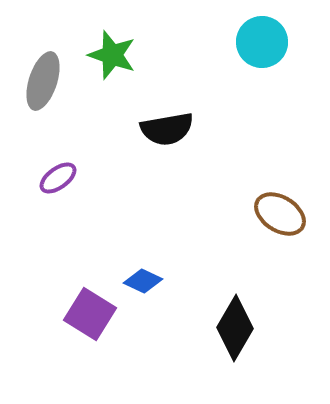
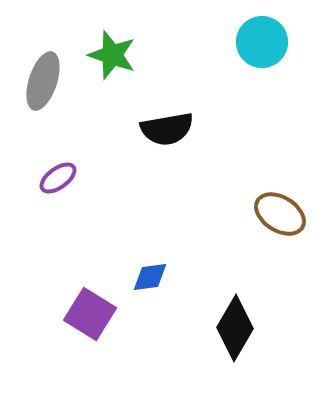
blue diamond: moved 7 px right, 4 px up; rotated 33 degrees counterclockwise
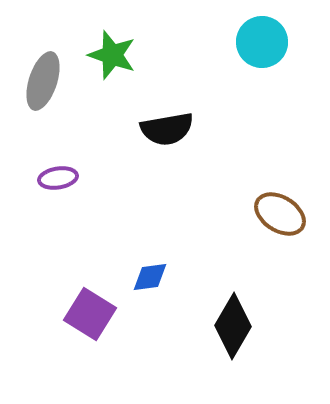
purple ellipse: rotated 27 degrees clockwise
black diamond: moved 2 px left, 2 px up
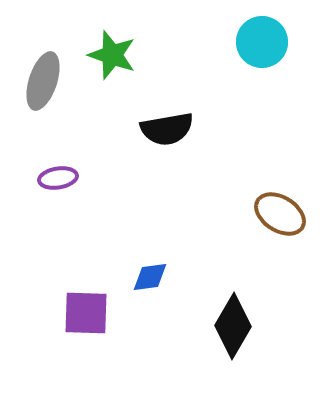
purple square: moved 4 px left, 1 px up; rotated 30 degrees counterclockwise
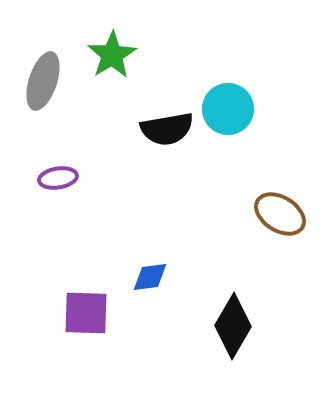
cyan circle: moved 34 px left, 67 px down
green star: rotated 21 degrees clockwise
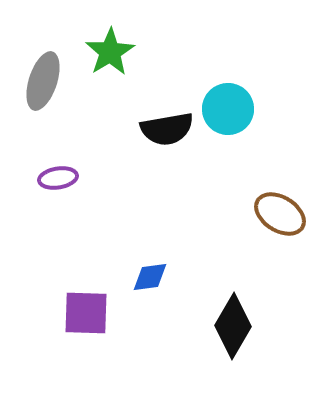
green star: moved 2 px left, 3 px up
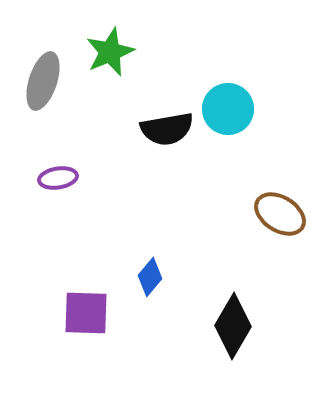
green star: rotated 9 degrees clockwise
blue diamond: rotated 42 degrees counterclockwise
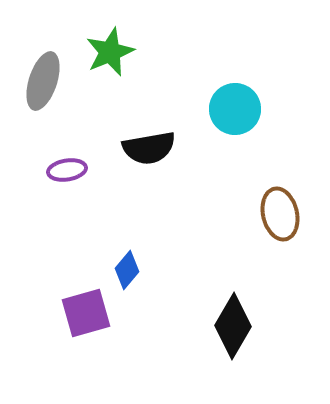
cyan circle: moved 7 px right
black semicircle: moved 18 px left, 19 px down
purple ellipse: moved 9 px right, 8 px up
brown ellipse: rotated 45 degrees clockwise
blue diamond: moved 23 px left, 7 px up
purple square: rotated 18 degrees counterclockwise
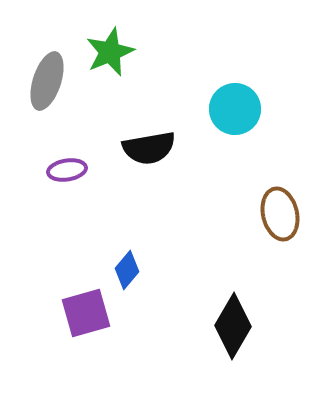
gray ellipse: moved 4 px right
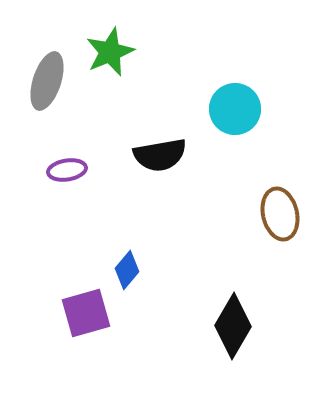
black semicircle: moved 11 px right, 7 px down
